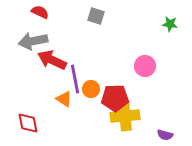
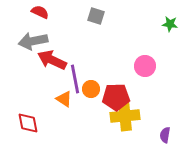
red pentagon: moved 1 px right, 1 px up
purple semicircle: rotated 84 degrees clockwise
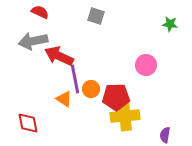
red arrow: moved 7 px right, 4 px up
pink circle: moved 1 px right, 1 px up
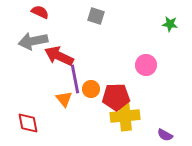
orange triangle: rotated 18 degrees clockwise
purple semicircle: rotated 70 degrees counterclockwise
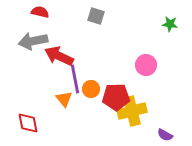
red semicircle: rotated 12 degrees counterclockwise
yellow cross: moved 7 px right, 5 px up; rotated 8 degrees counterclockwise
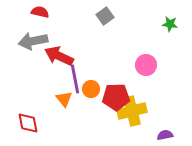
gray square: moved 9 px right; rotated 36 degrees clockwise
purple semicircle: rotated 140 degrees clockwise
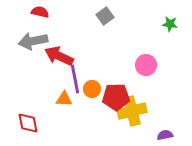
orange circle: moved 1 px right
orange triangle: rotated 48 degrees counterclockwise
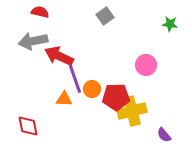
purple line: rotated 8 degrees counterclockwise
red diamond: moved 3 px down
purple semicircle: moved 1 px left; rotated 119 degrees counterclockwise
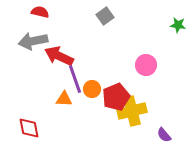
green star: moved 8 px right, 1 px down
red pentagon: rotated 20 degrees counterclockwise
red diamond: moved 1 px right, 2 px down
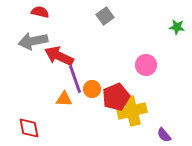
green star: moved 1 px left, 2 px down
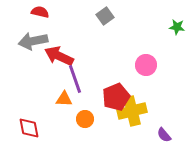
orange circle: moved 7 px left, 30 px down
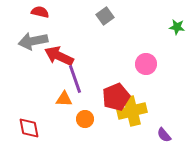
pink circle: moved 1 px up
